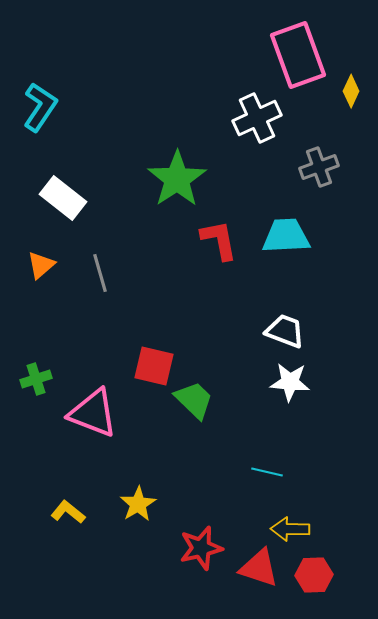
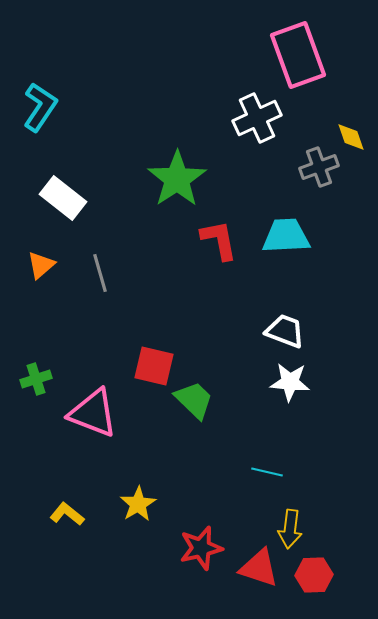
yellow diamond: moved 46 px down; rotated 44 degrees counterclockwise
yellow L-shape: moved 1 px left, 2 px down
yellow arrow: rotated 84 degrees counterclockwise
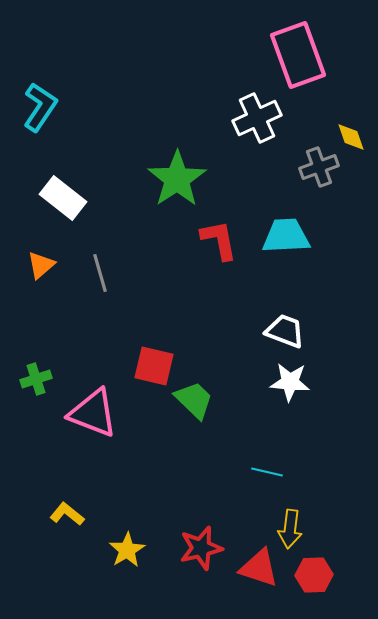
yellow star: moved 11 px left, 46 px down
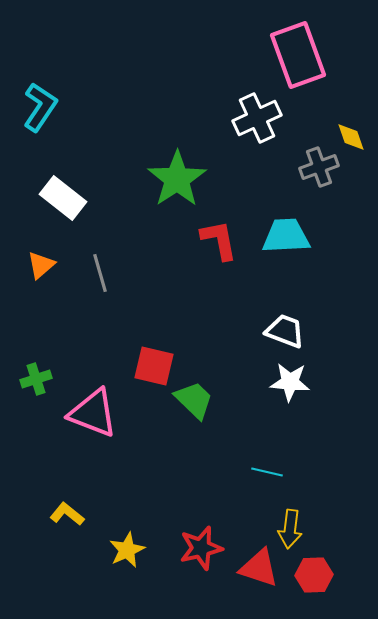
yellow star: rotated 6 degrees clockwise
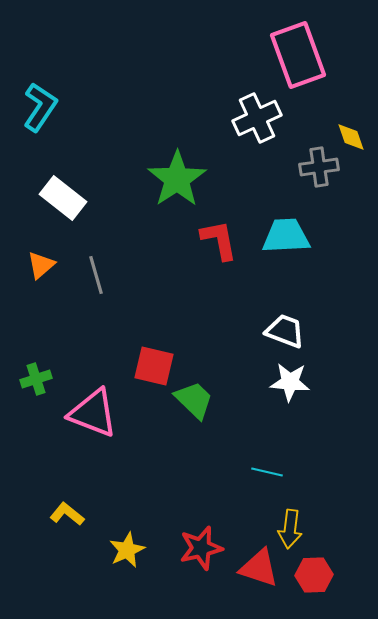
gray cross: rotated 12 degrees clockwise
gray line: moved 4 px left, 2 px down
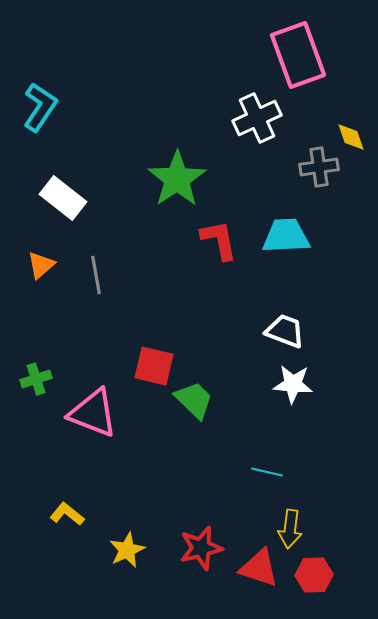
gray line: rotated 6 degrees clockwise
white star: moved 3 px right, 2 px down
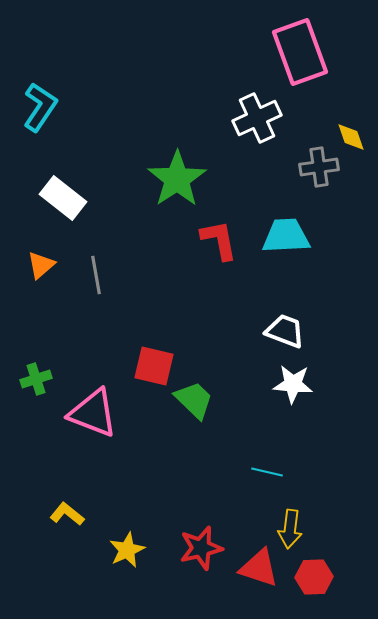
pink rectangle: moved 2 px right, 3 px up
red hexagon: moved 2 px down
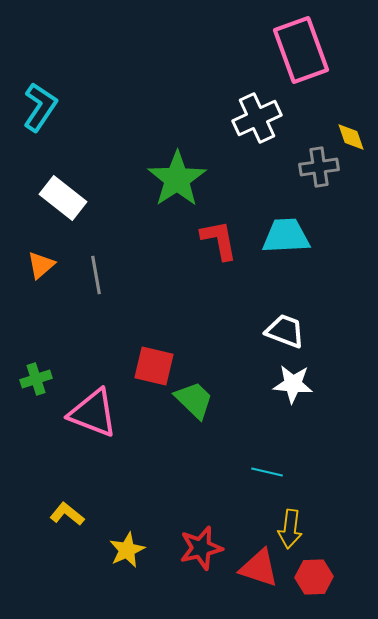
pink rectangle: moved 1 px right, 2 px up
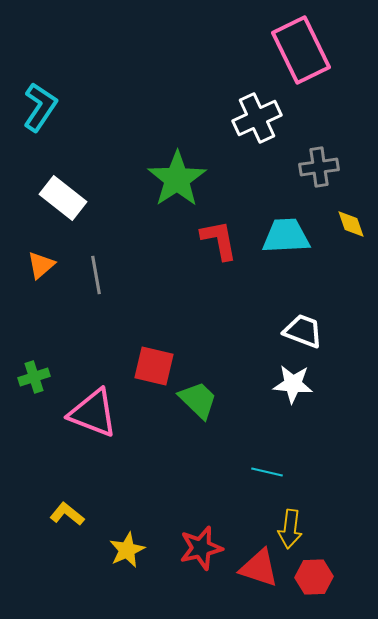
pink rectangle: rotated 6 degrees counterclockwise
yellow diamond: moved 87 px down
white trapezoid: moved 18 px right
green cross: moved 2 px left, 2 px up
green trapezoid: moved 4 px right
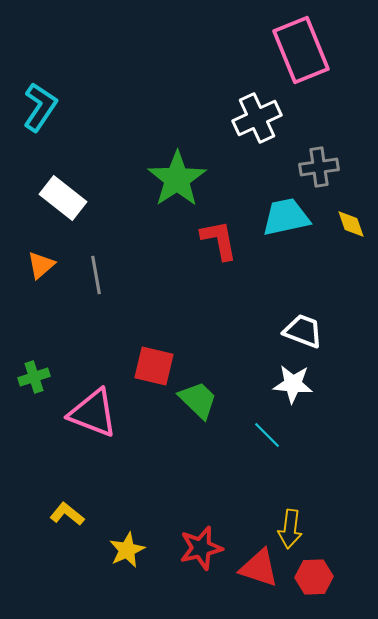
pink rectangle: rotated 4 degrees clockwise
cyan trapezoid: moved 19 px up; rotated 9 degrees counterclockwise
cyan line: moved 37 px up; rotated 32 degrees clockwise
